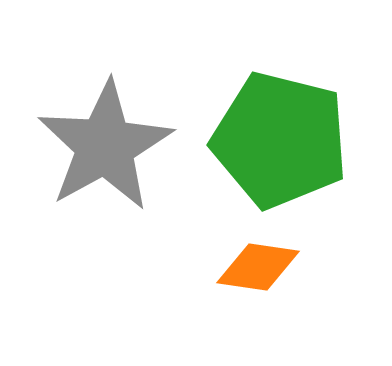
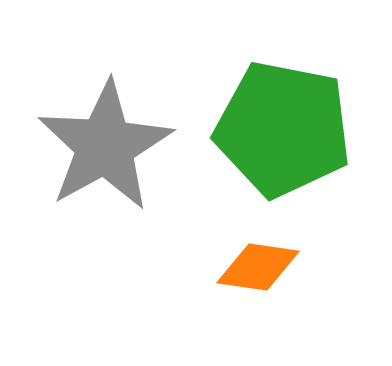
green pentagon: moved 3 px right, 11 px up; rotated 3 degrees counterclockwise
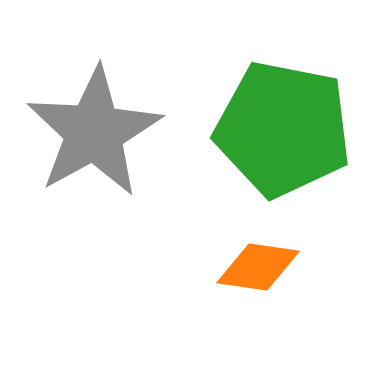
gray star: moved 11 px left, 14 px up
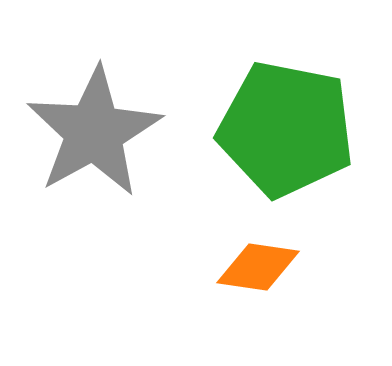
green pentagon: moved 3 px right
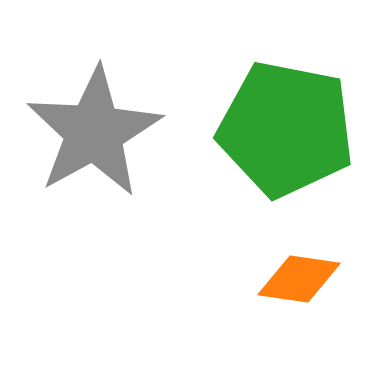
orange diamond: moved 41 px right, 12 px down
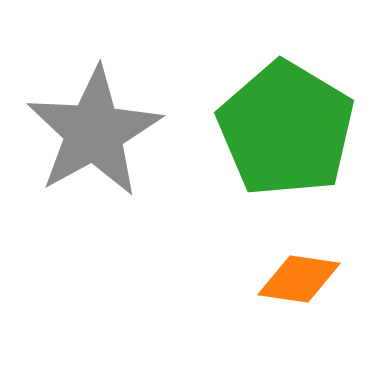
green pentagon: rotated 20 degrees clockwise
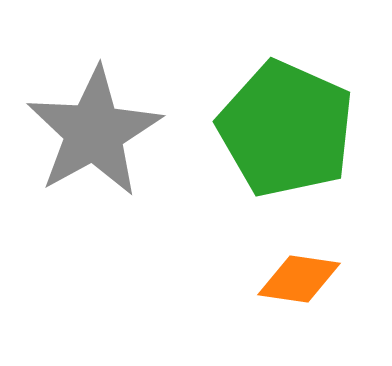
green pentagon: rotated 7 degrees counterclockwise
